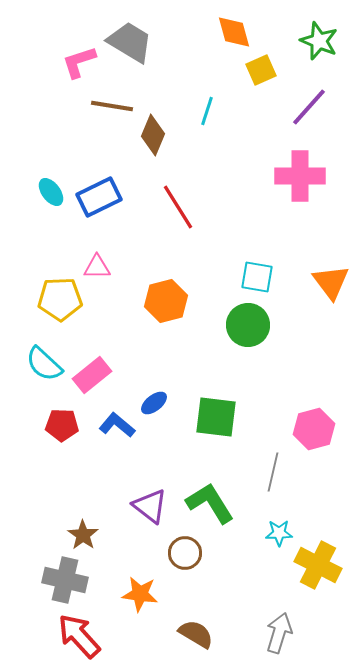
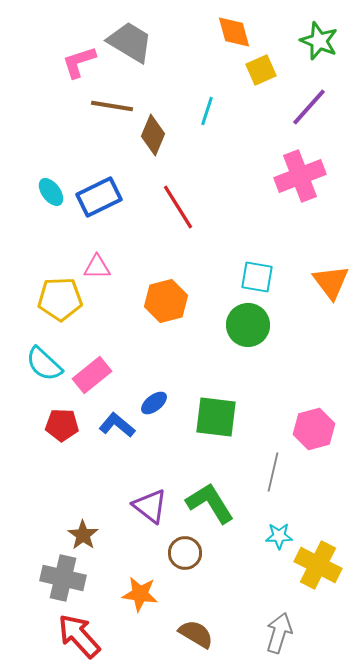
pink cross: rotated 21 degrees counterclockwise
cyan star: moved 3 px down
gray cross: moved 2 px left, 2 px up
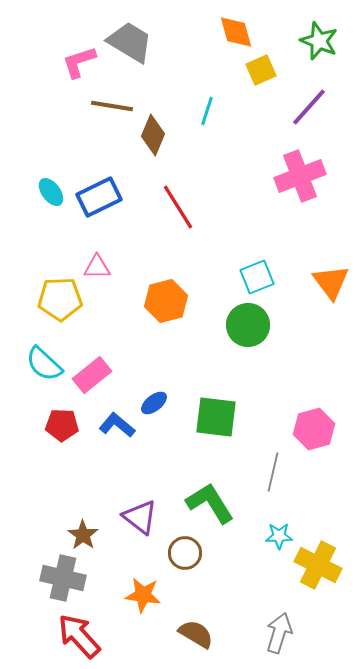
orange diamond: moved 2 px right
cyan square: rotated 32 degrees counterclockwise
purple triangle: moved 10 px left, 11 px down
orange star: moved 3 px right, 1 px down
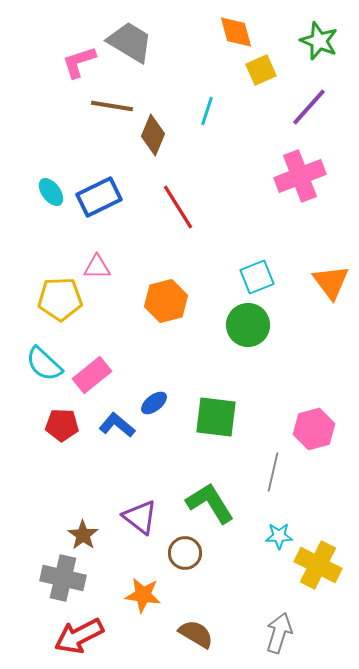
red arrow: rotated 75 degrees counterclockwise
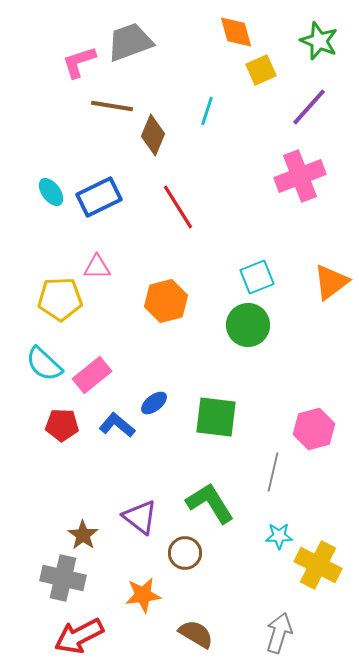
gray trapezoid: rotated 51 degrees counterclockwise
orange triangle: rotated 30 degrees clockwise
orange star: rotated 15 degrees counterclockwise
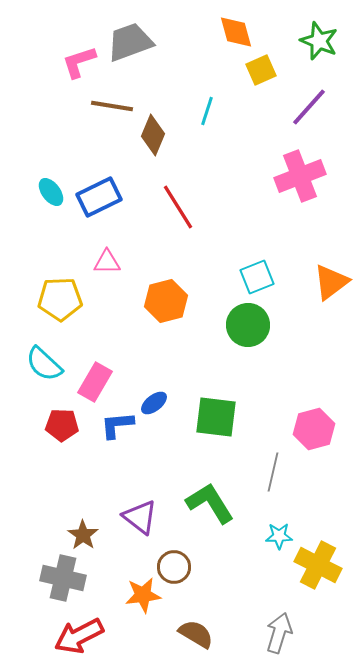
pink triangle: moved 10 px right, 5 px up
pink rectangle: moved 3 px right, 7 px down; rotated 21 degrees counterclockwise
blue L-shape: rotated 45 degrees counterclockwise
brown circle: moved 11 px left, 14 px down
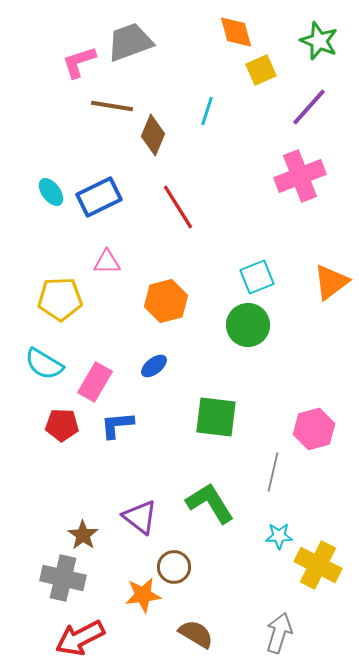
cyan semicircle: rotated 12 degrees counterclockwise
blue ellipse: moved 37 px up
red arrow: moved 1 px right, 2 px down
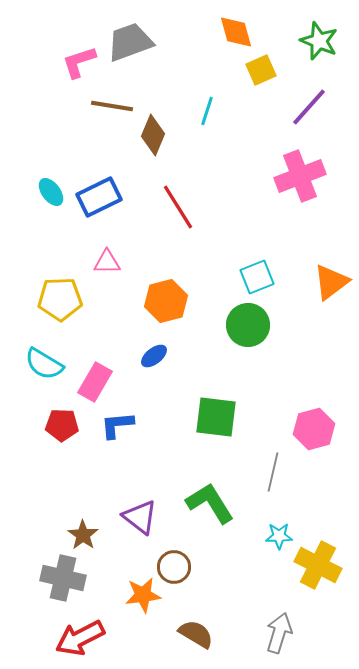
blue ellipse: moved 10 px up
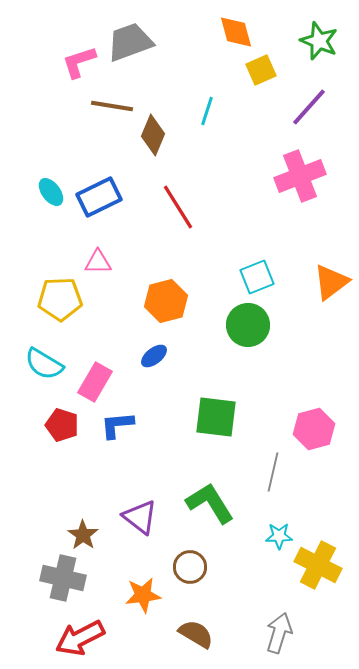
pink triangle: moved 9 px left
red pentagon: rotated 16 degrees clockwise
brown circle: moved 16 px right
